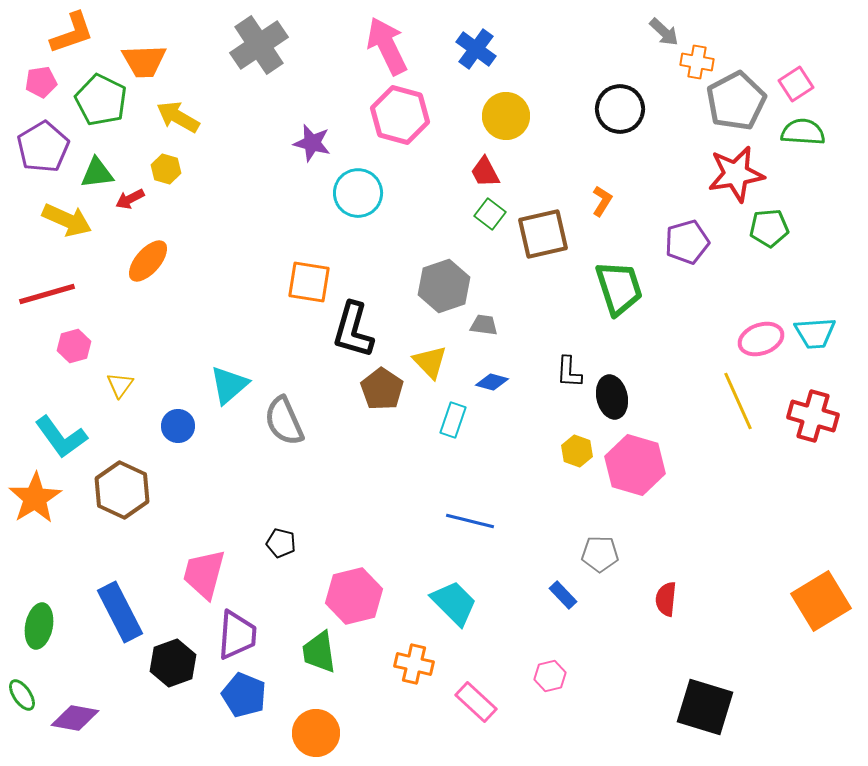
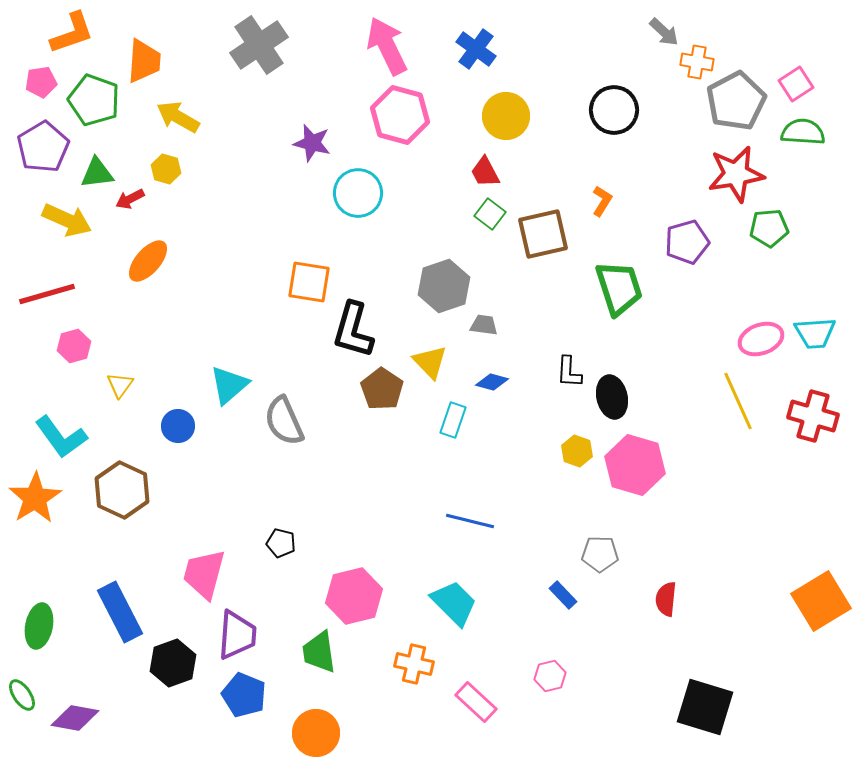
orange trapezoid at (144, 61): rotated 84 degrees counterclockwise
green pentagon at (101, 100): moved 7 px left; rotated 6 degrees counterclockwise
black circle at (620, 109): moved 6 px left, 1 px down
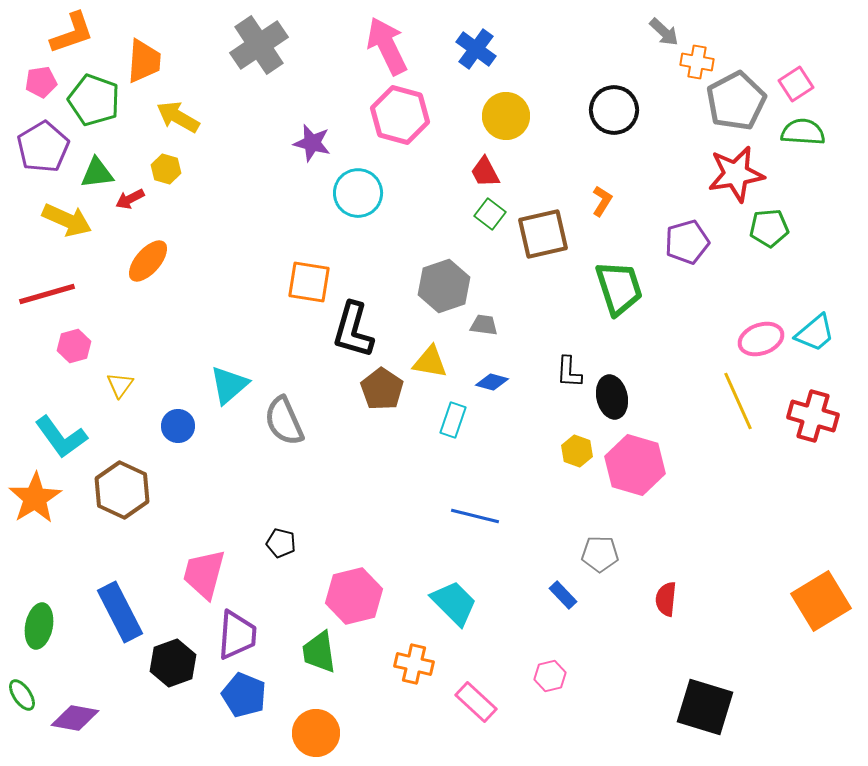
cyan trapezoid at (815, 333): rotated 36 degrees counterclockwise
yellow triangle at (430, 362): rotated 36 degrees counterclockwise
blue line at (470, 521): moved 5 px right, 5 px up
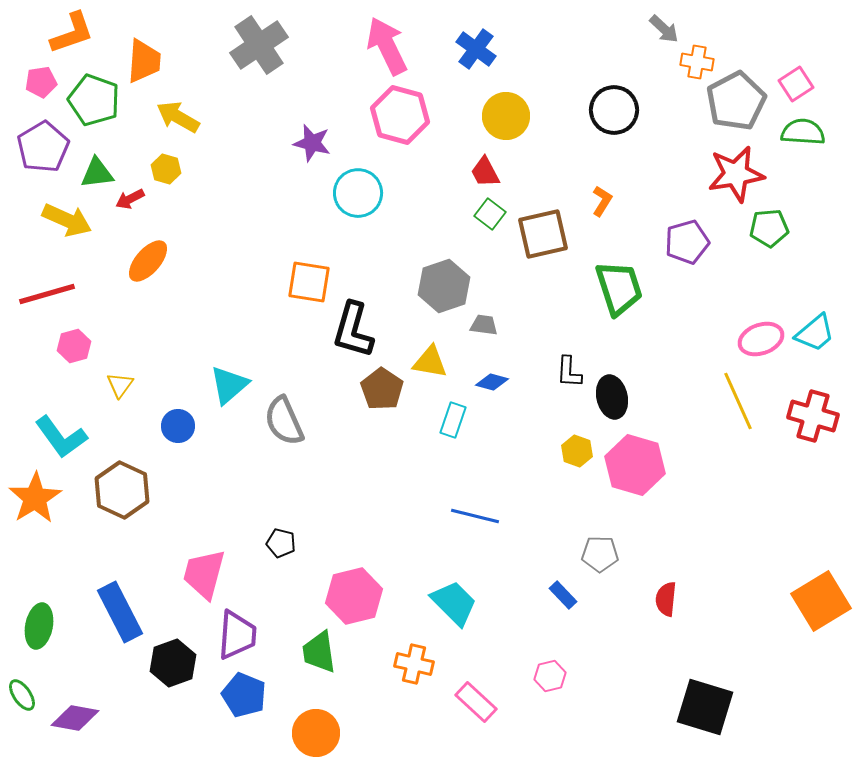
gray arrow at (664, 32): moved 3 px up
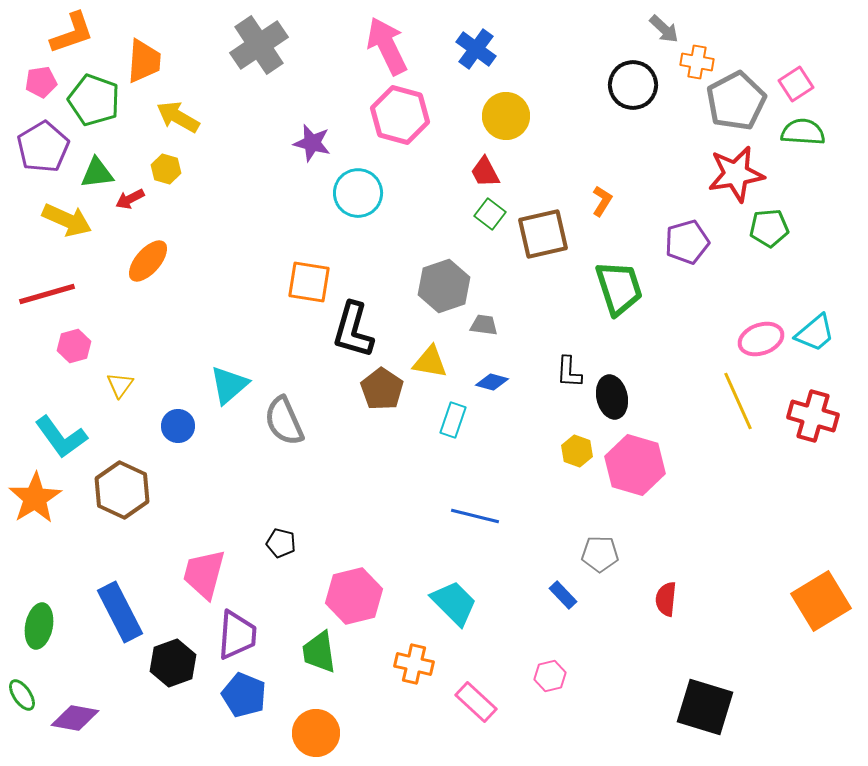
black circle at (614, 110): moved 19 px right, 25 px up
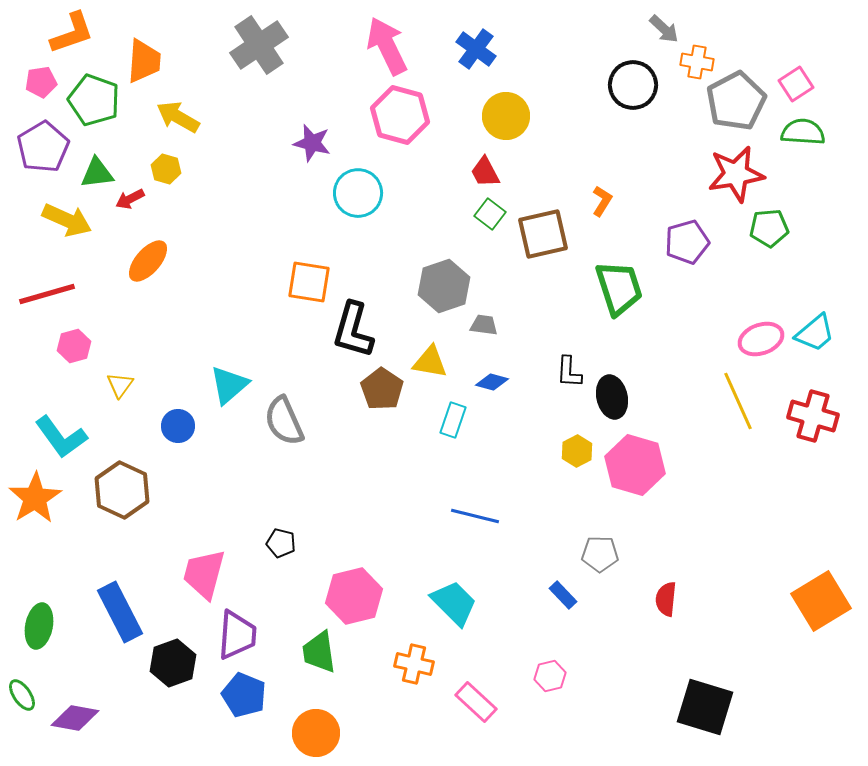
yellow hexagon at (577, 451): rotated 12 degrees clockwise
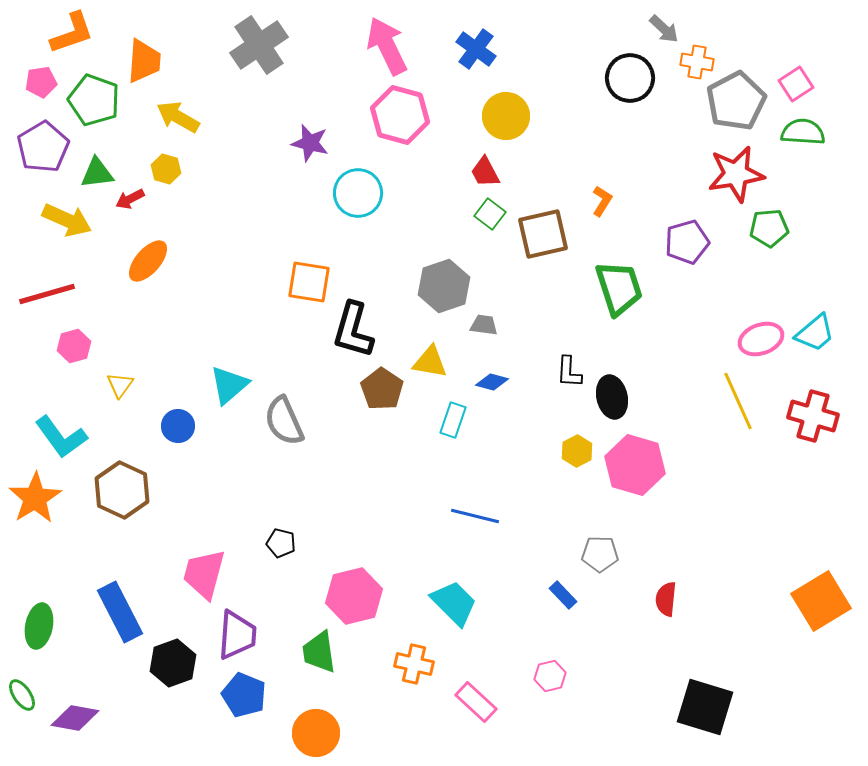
black circle at (633, 85): moved 3 px left, 7 px up
purple star at (312, 143): moved 2 px left
